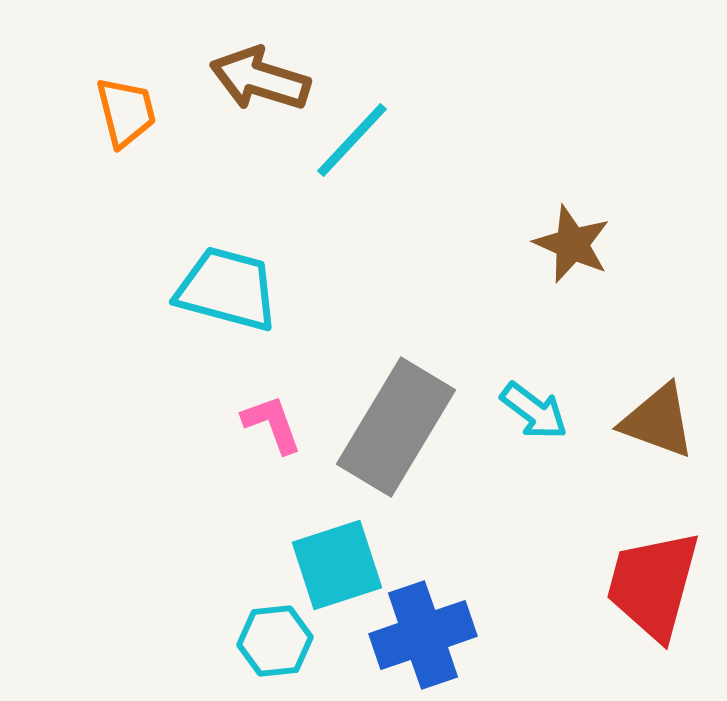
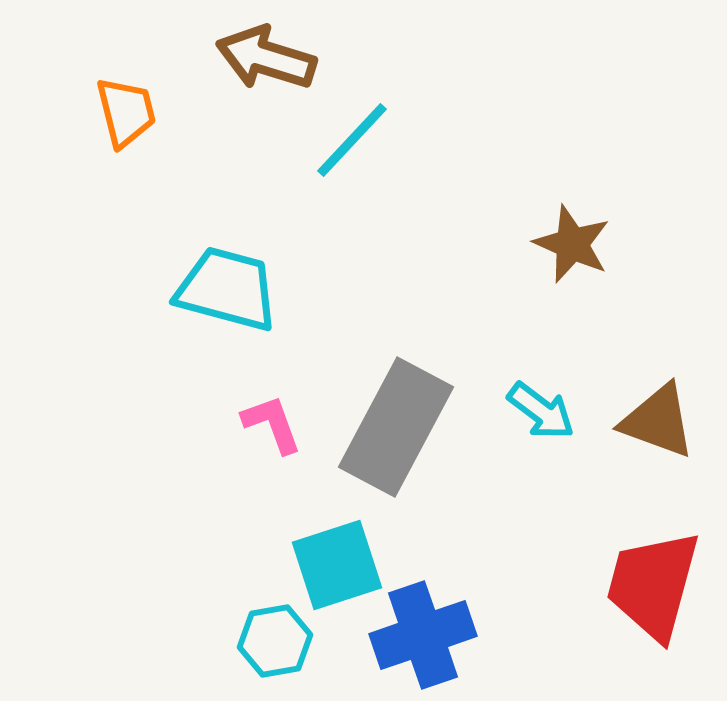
brown arrow: moved 6 px right, 21 px up
cyan arrow: moved 7 px right
gray rectangle: rotated 3 degrees counterclockwise
cyan hexagon: rotated 4 degrees counterclockwise
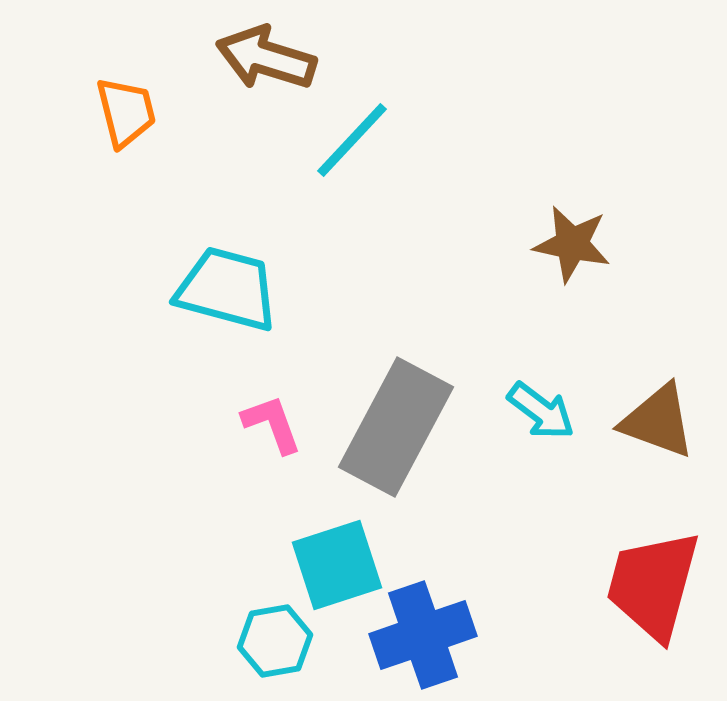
brown star: rotated 12 degrees counterclockwise
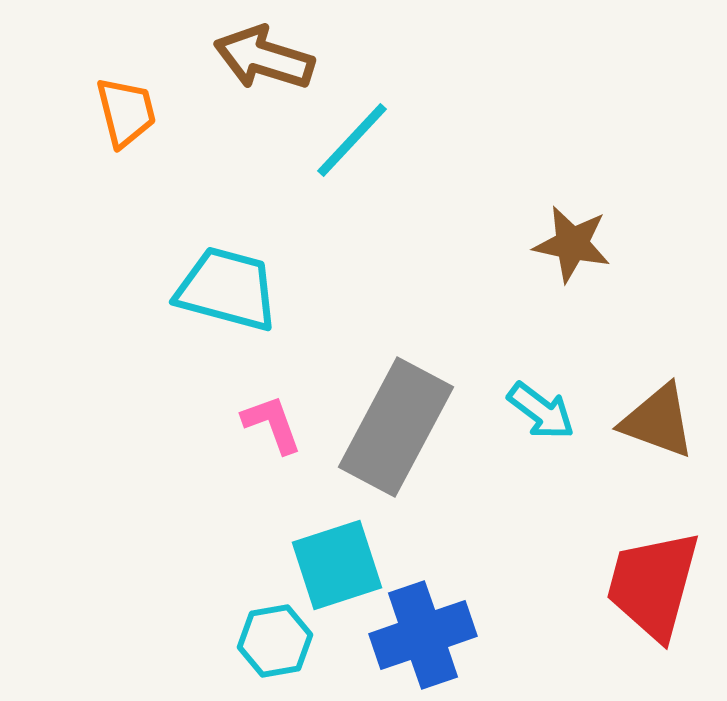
brown arrow: moved 2 px left
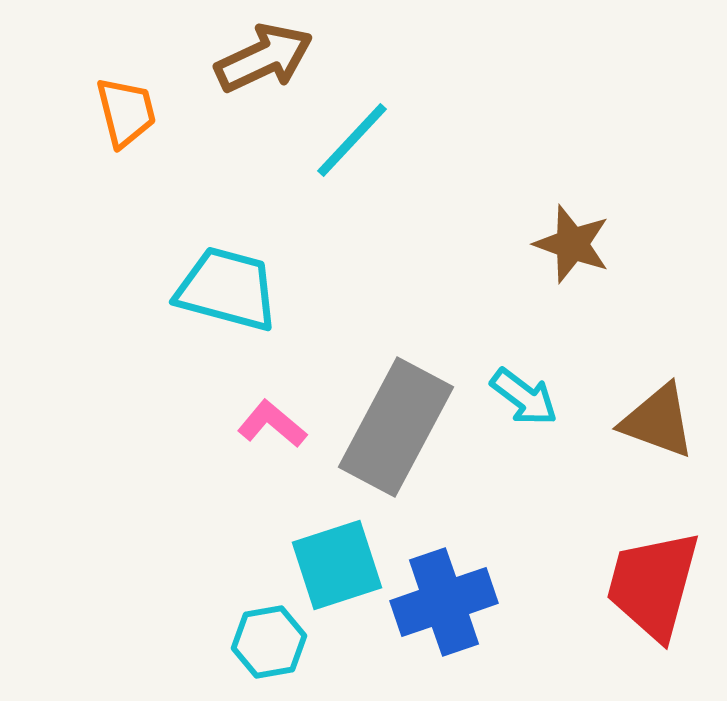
brown arrow: rotated 138 degrees clockwise
brown star: rotated 8 degrees clockwise
cyan arrow: moved 17 px left, 14 px up
pink L-shape: rotated 30 degrees counterclockwise
blue cross: moved 21 px right, 33 px up
cyan hexagon: moved 6 px left, 1 px down
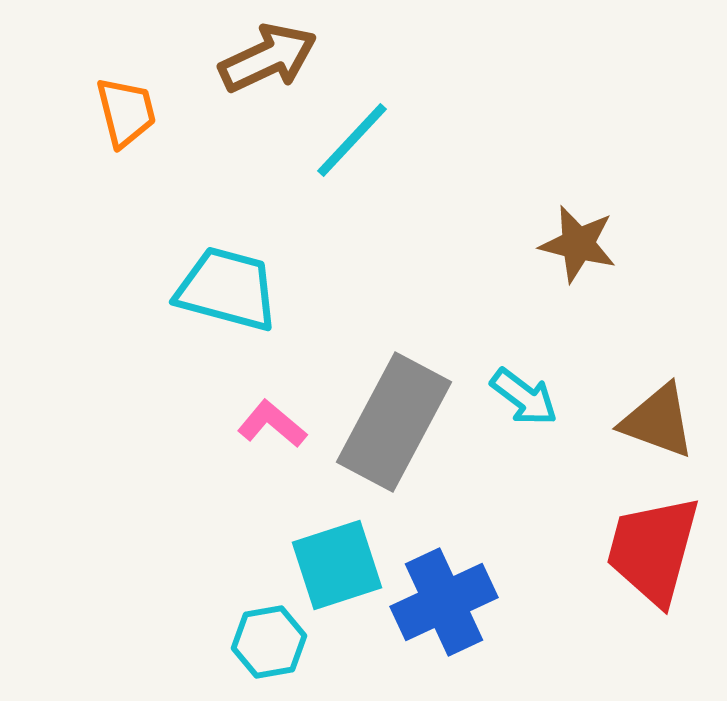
brown arrow: moved 4 px right
brown star: moved 6 px right; rotated 6 degrees counterclockwise
gray rectangle: moved 2 px left, 5 px up
red trapezoid: moved 35 px up
blue cross: rotated 6 degrees counterclockwise
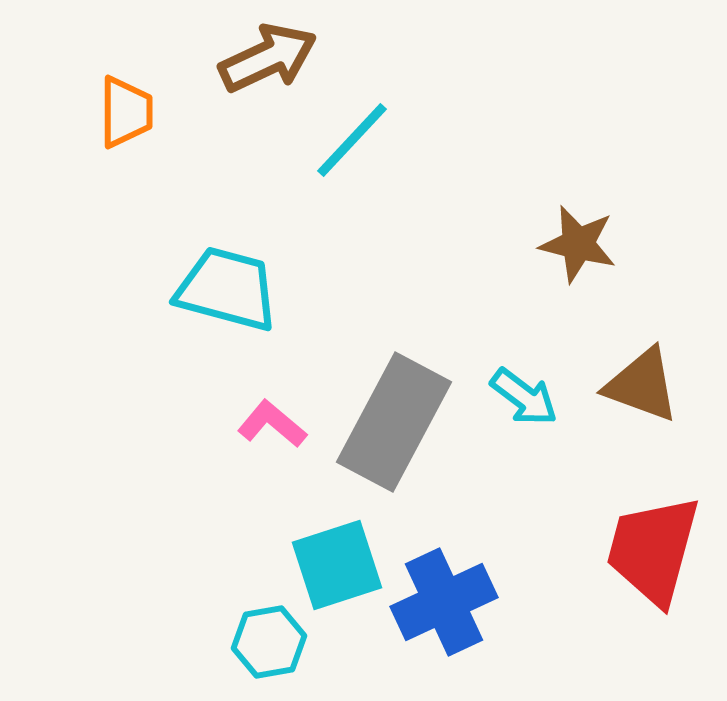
orange trapezoid: rotated 14 degrees clockwise
brown triangle: moved 16 px left, 36 px up
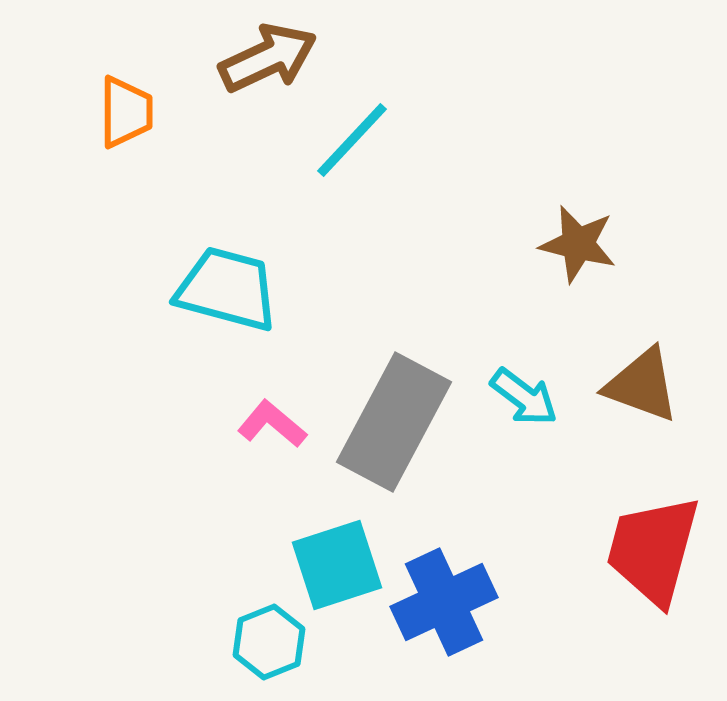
cyan hexagon: rotated 12 degrees counterclockwise
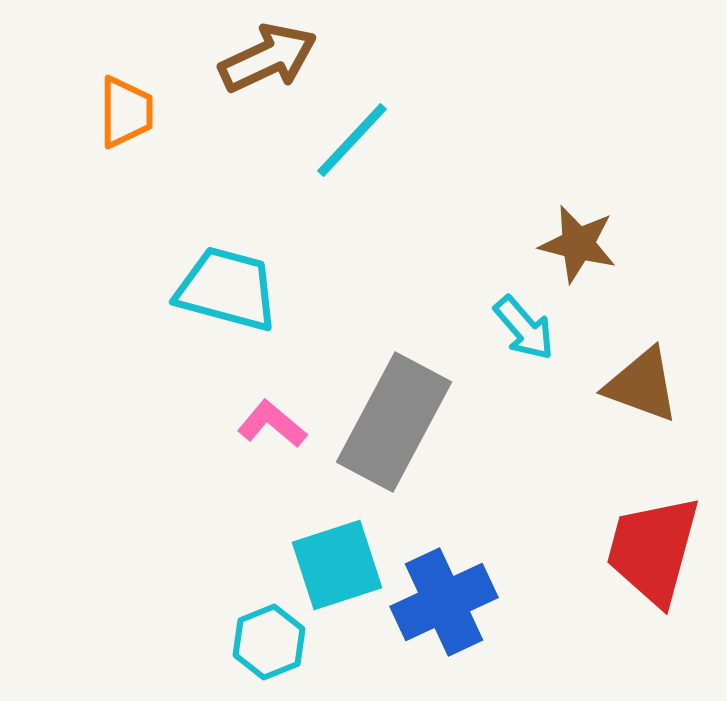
cyan arrow: moved 69 px up; rotated 12 degrees clockwise
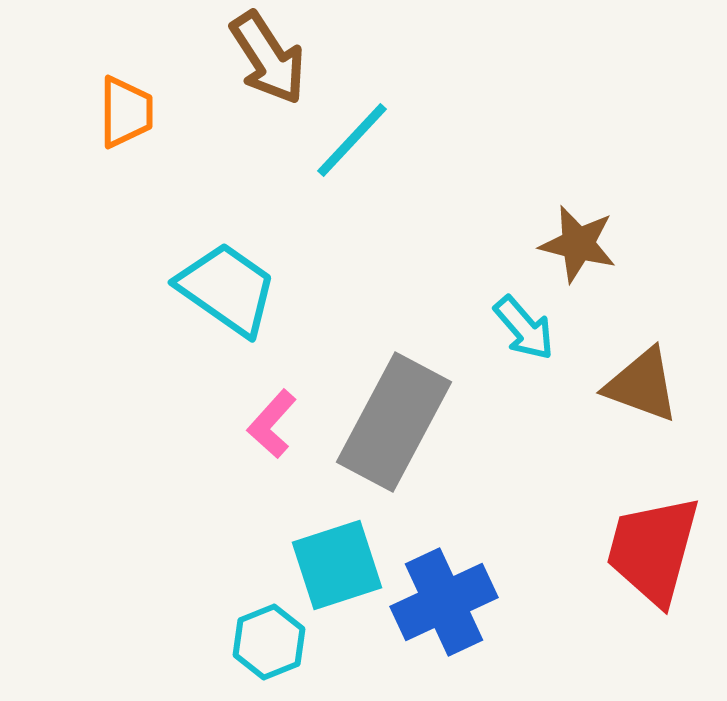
brown arrow: rotated 82 degrees clockwise
cyan trapezoid: rotated 20 degrees clockwise
pink L-shape: rotated 88 degrees counterclockwise
